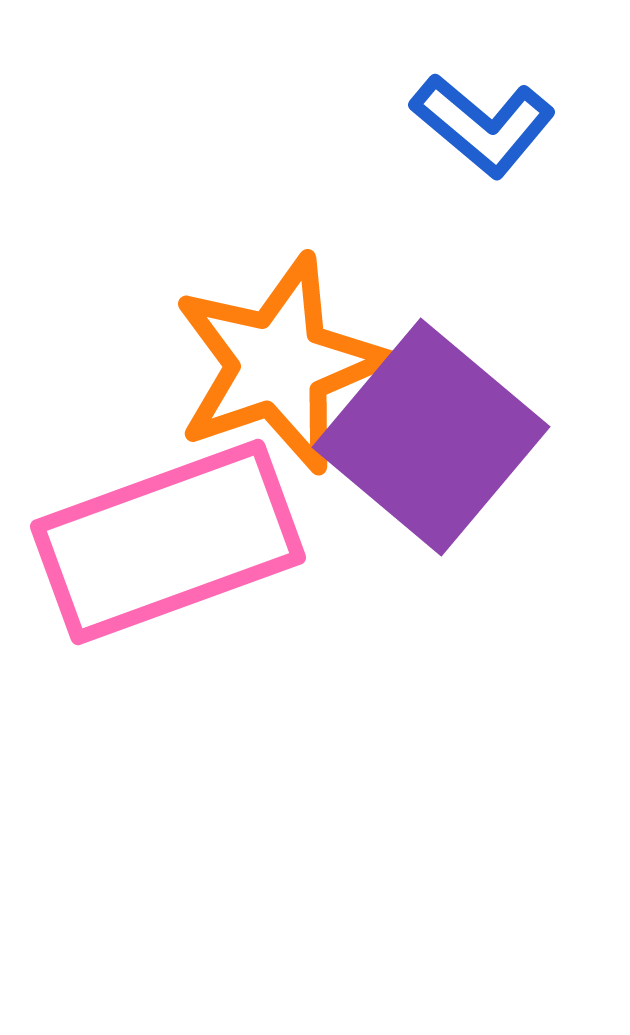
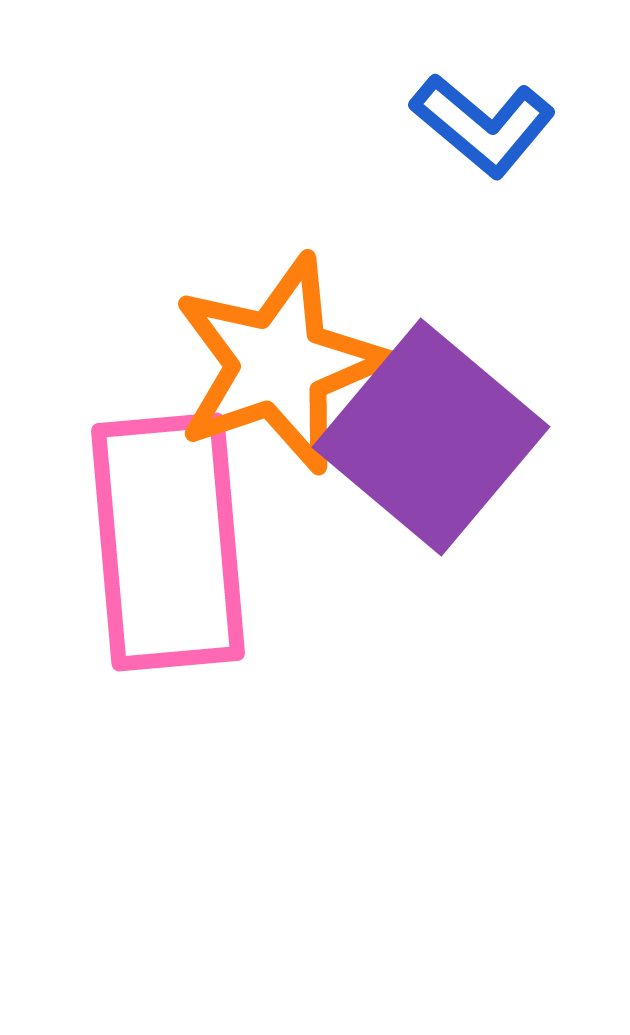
pink rectangle: rotated 75 degrees counterclockwise
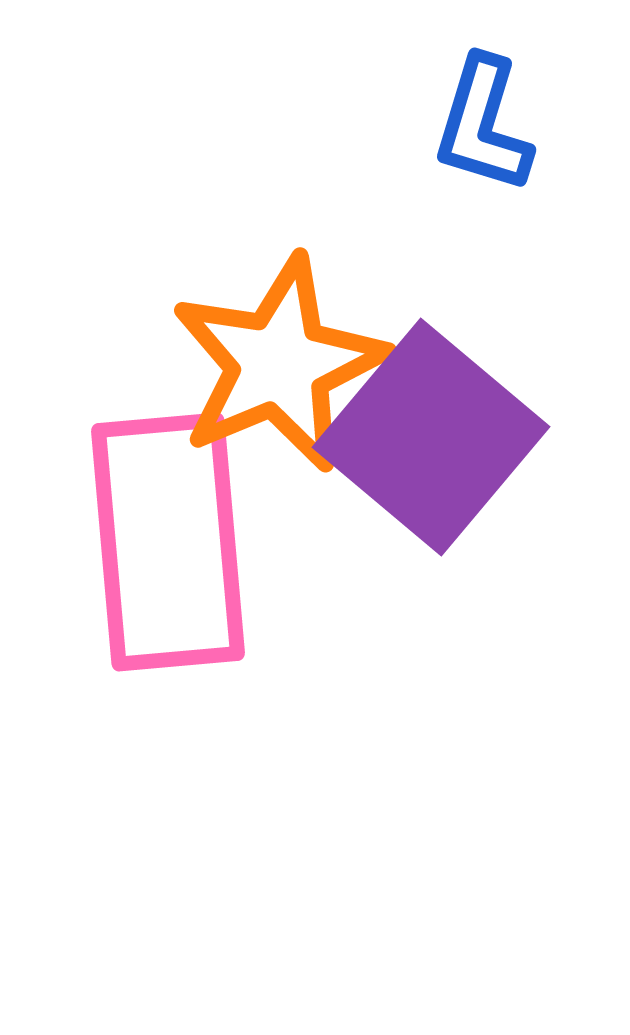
blue L-shape: rotated 67 degrees clockwise
orange star: rotated 4 degrees counterclockwise
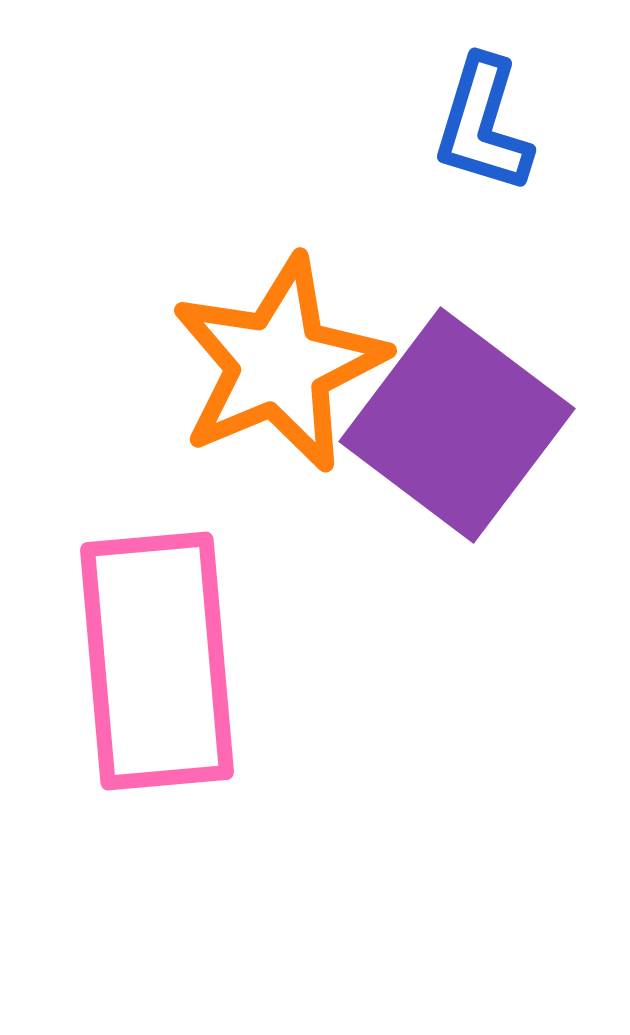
purple square: moved 26 px right, 12 px up; rotated 3 degrees counterclockwise
pink rectangle: moved 11 px left, 119 px down
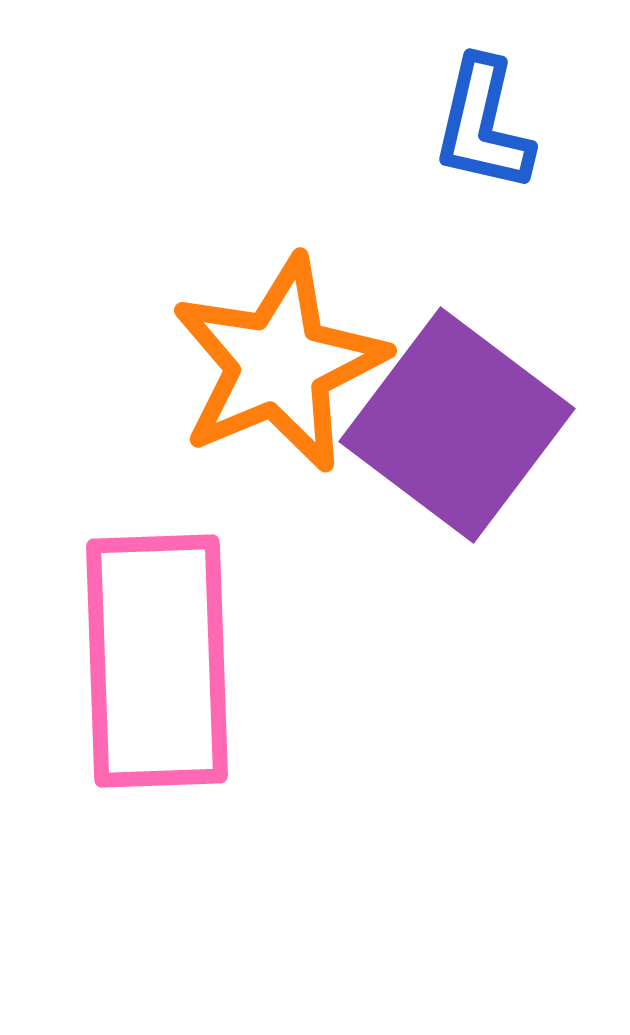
blue L-shape: rotated 4 degrees counterclockwise
pink rectangle: rotated 3 degrees clockwise
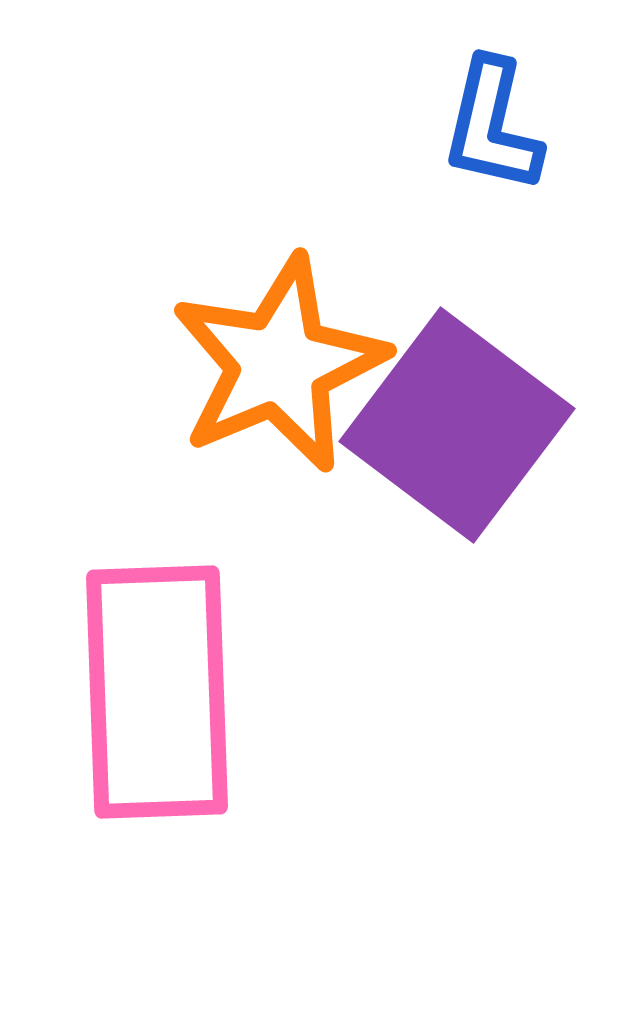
blue L-shape: moved 9 px right, 1 px down
pink rectangle: moved 31 px down
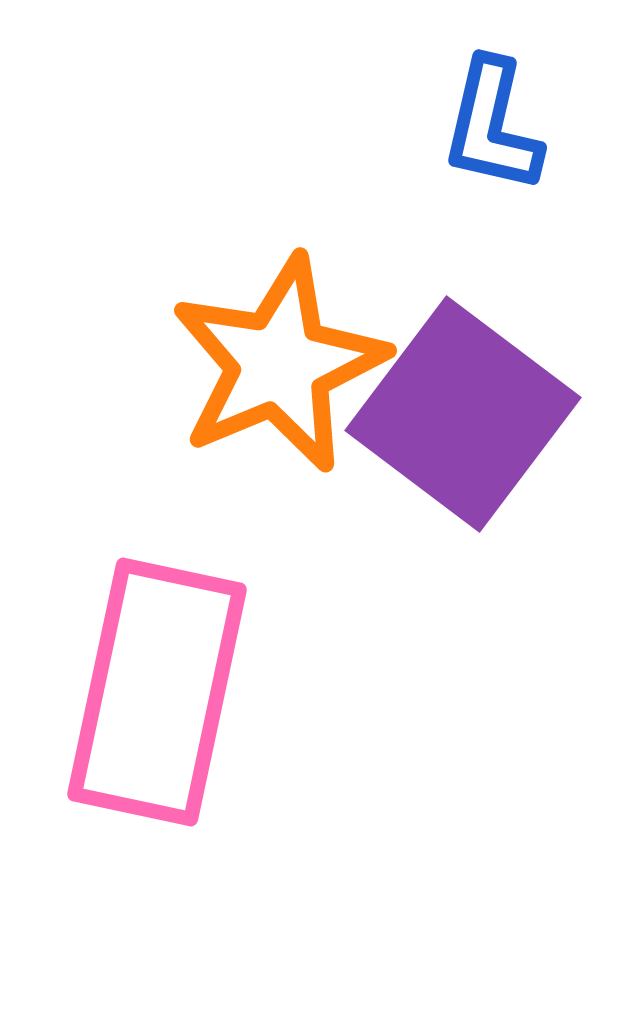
purple square: moved 6 px right, 11 px up
pink rectangle: rotated 14 degrees clockwise
